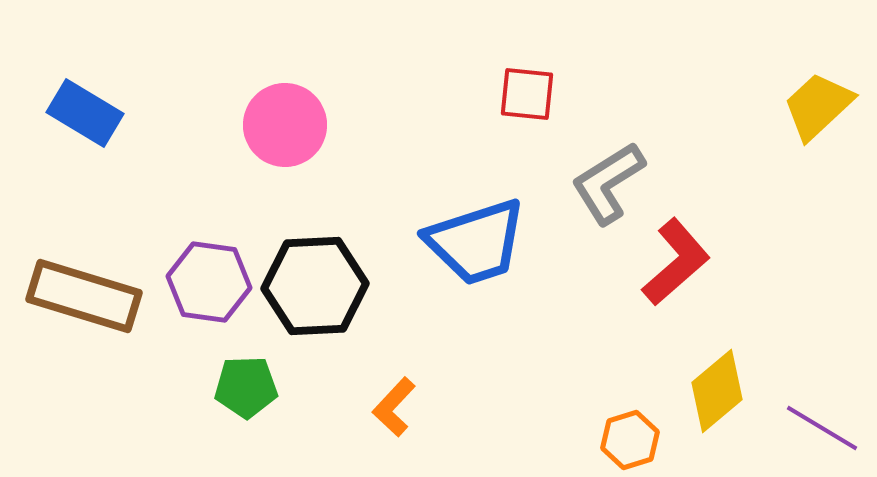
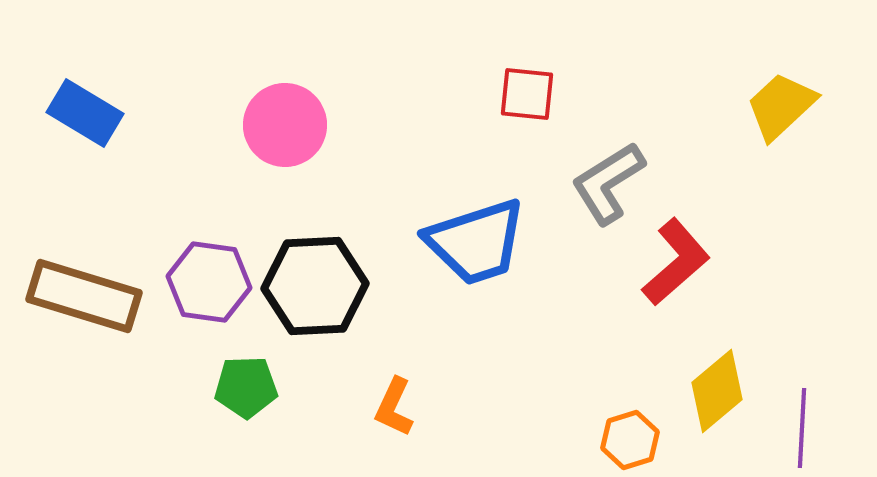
yellow trapezoid: moved 37 px left
orange L-shape: rotated 18 degrees counterclockwise
purple line: moved 20 px left; rotated 62 degrees clockwise
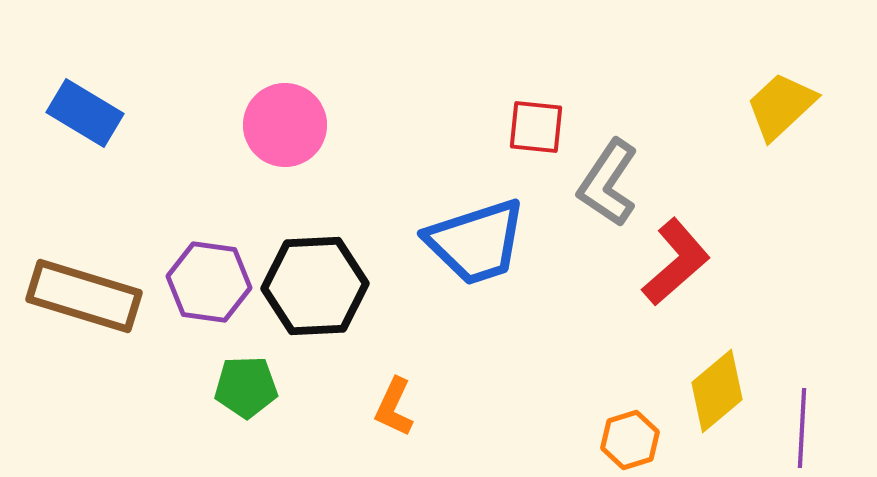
red square: moved 9 px right, 33 px down
gray L-shape: rotated 24 degrees counterclockwise
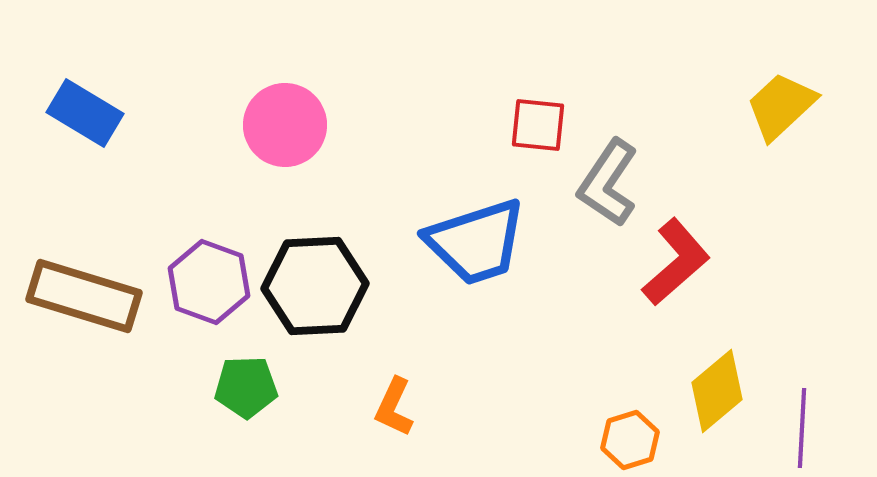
red square: moved 2 px right, 2 px up
purple hexagon: rotated 12 degrees clockwise
